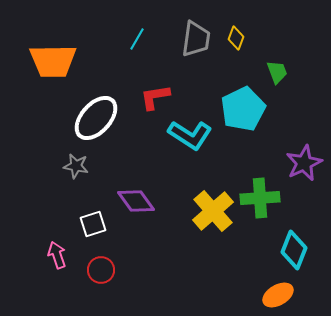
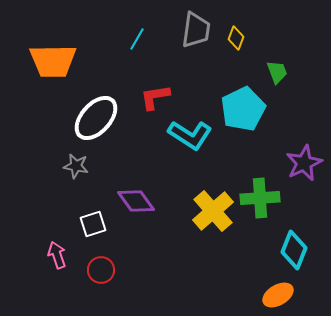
gray trapezoid: moved 9 px up
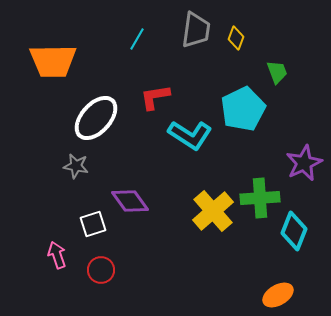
purple diamond: moved 6 px left
cyan diamond: moved 19 px up
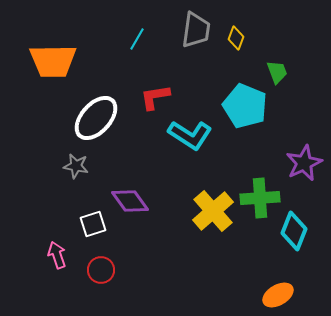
cyan pentagon: moved 2 px right, 3 px up; rotated 24 degrees counterclockwise
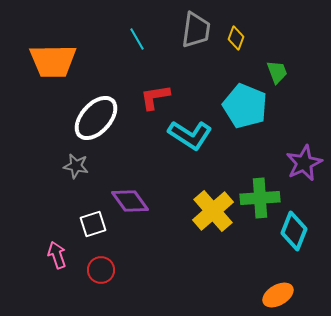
cyan line: rotated 60 degrees counterclockwise
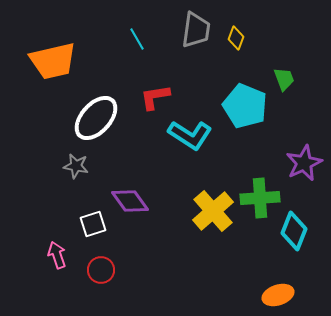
orange trapezoid: rotated 12 degrees counterclockwise
green trapezoid: moved 7 px right, 7 px down
orange ellipse: rotated 12 degrees clockwise
